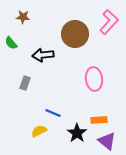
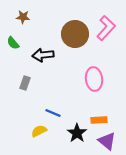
pink L-shape: moved 3 px left, 6 px down
green semicircle: moved 2 px right
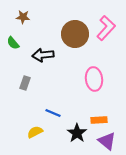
yellow semicircle: moved 4 px left, 1 px down
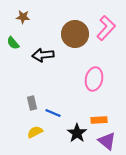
pink ellipse: rotated 20 degrees clockwise
gray rectangle: moved 7 px right, 20 px down; rotated 32 degrees counterclockwise
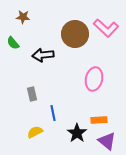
pink L-shape: rotated 90 degrees clockwise
gray rectangle: moved 9 px up
blue line: rotated 56 degrees clockwise
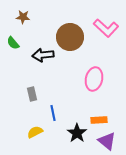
brown circle: moved 5 px left, 3 px down
